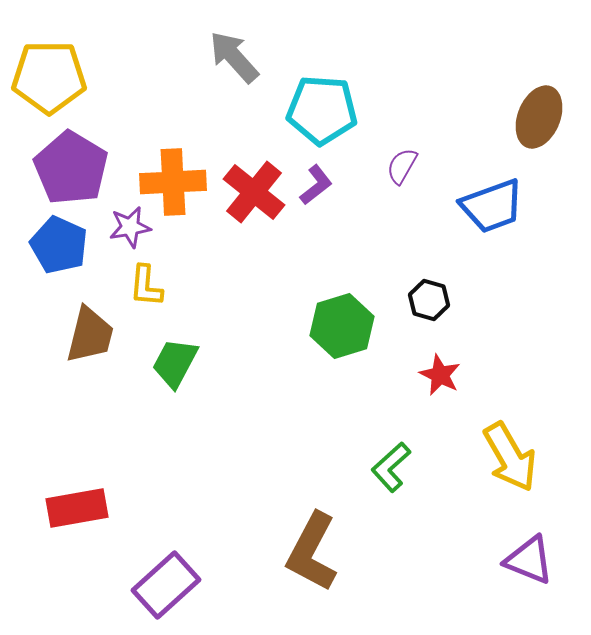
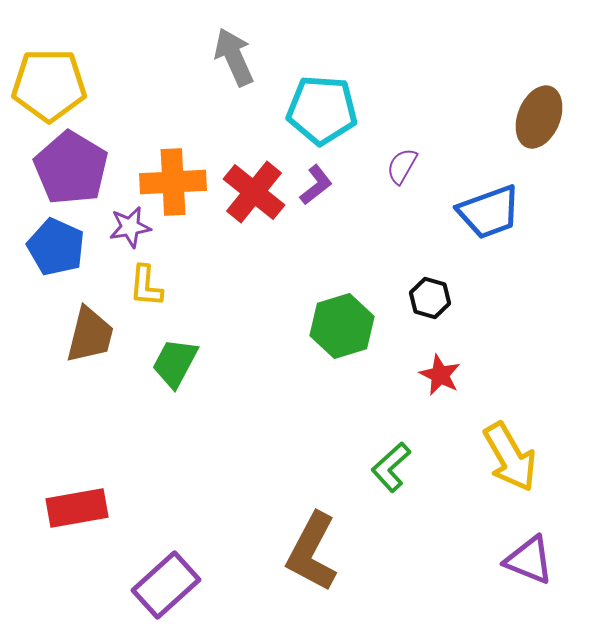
gray arrow: rotated 18 degrees clockwise
yellow pentagon: moved 8 px down
blue trapezoid: moved 3 px left, 6 px down
blue pentagon: moved 3 px left, 2 px down
black hexagon: moved 1 px right, 2 px up
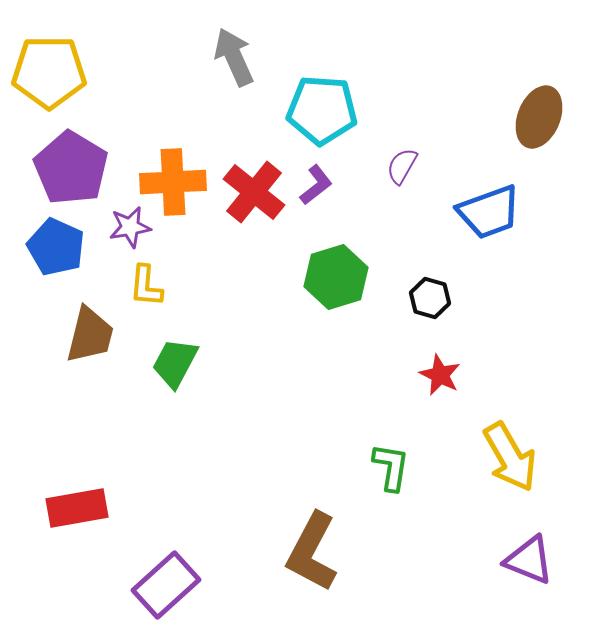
yellow pentagon: moved 13 px up
green hexagon: moved 6 px left, 49 px up
green L-shape: rotated 141 degrees clockwise
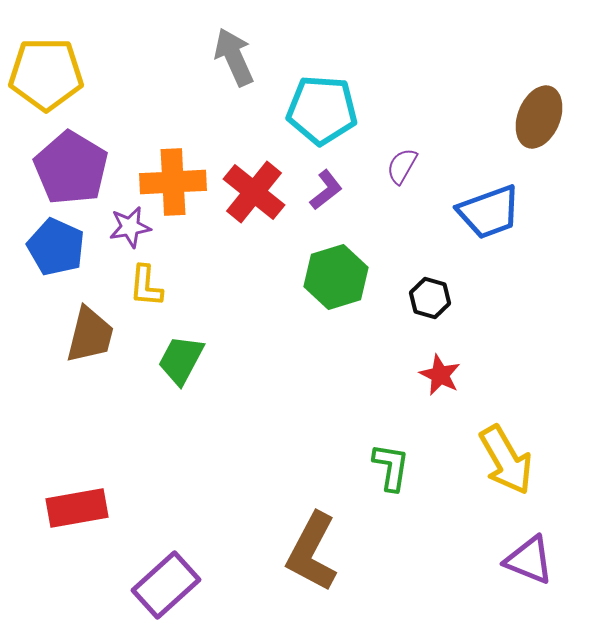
yellow pentagon: moved 3 px left, 2 px down
purple L-shape: moved 10 px right, 5 px down
green trapezoid: moved 6 px right, 3 px up
yellow arrow: moved 4 px left, 3 px down
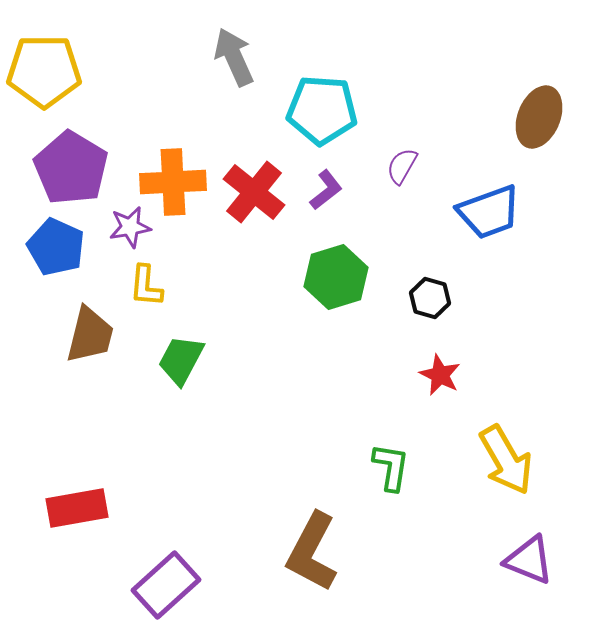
yellow pentagon: moved 2 px left, 3 px up
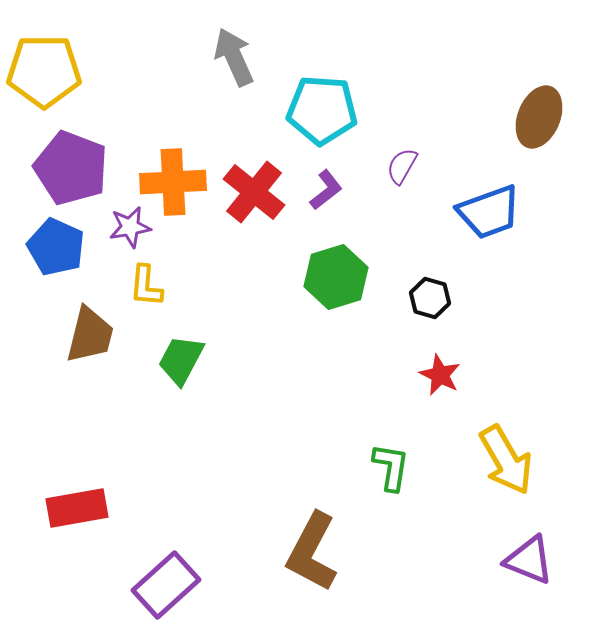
purple pentagon: rotated 10 degrees counterclockwise
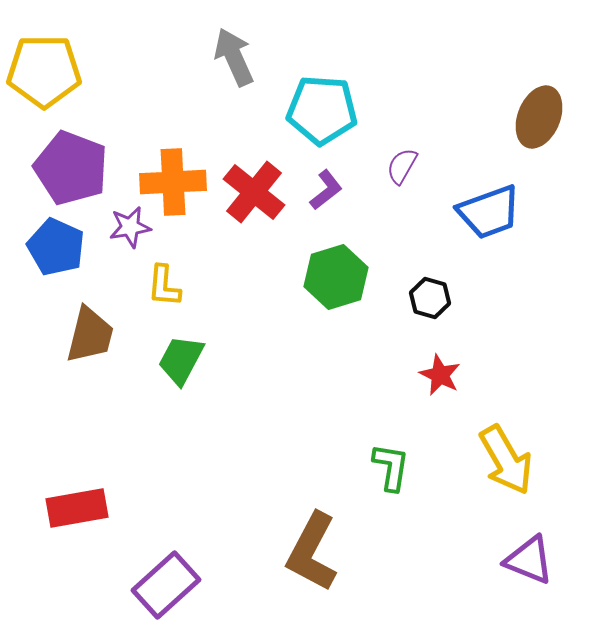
yellow L-shape: moved 18 px right
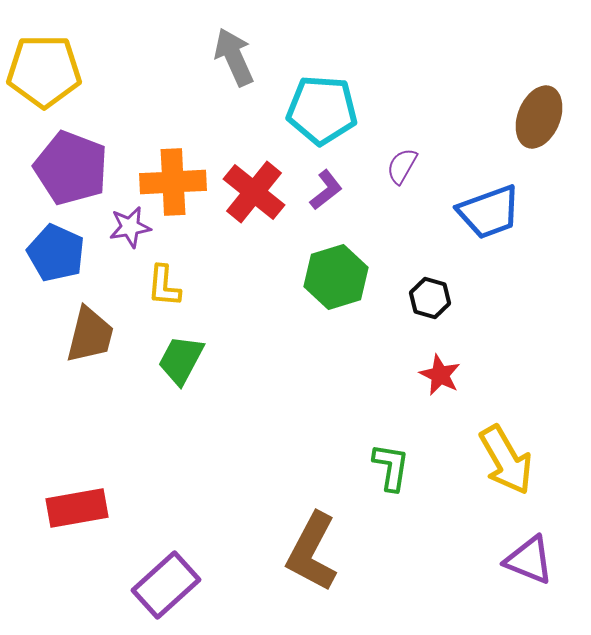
blue pentagon: moved 6 px down
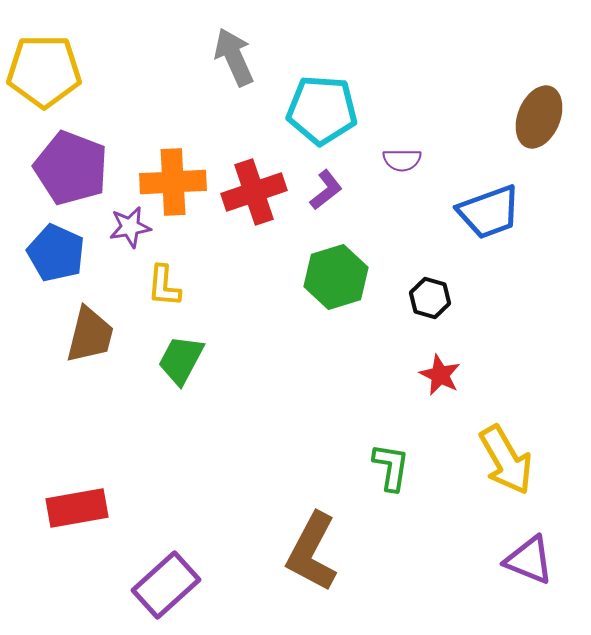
purple semicircle: moved 6 px up; rotated 120 degrees counterclockwise
red cross: rotated 32 degrees clockwise
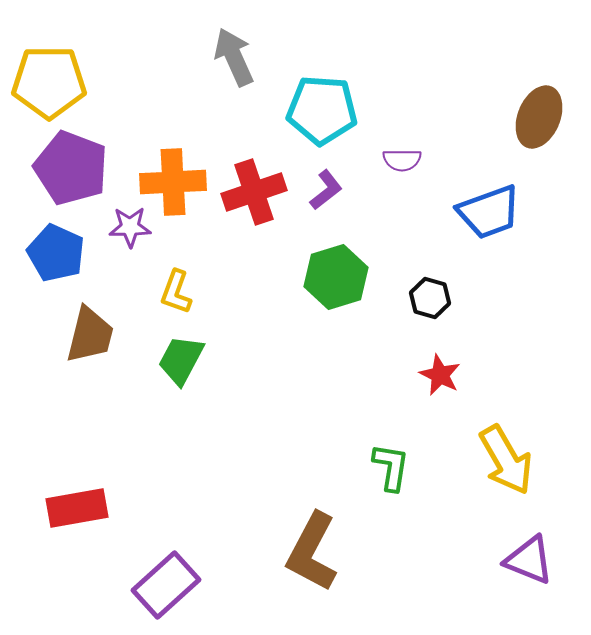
yellow pentagon: moved 5 px right, 11 px down
purple star: rotated 9 degrees clockwise
yellow L-shape: moved 12 px right, 6 px down; rotated 15 degrees clockwise
